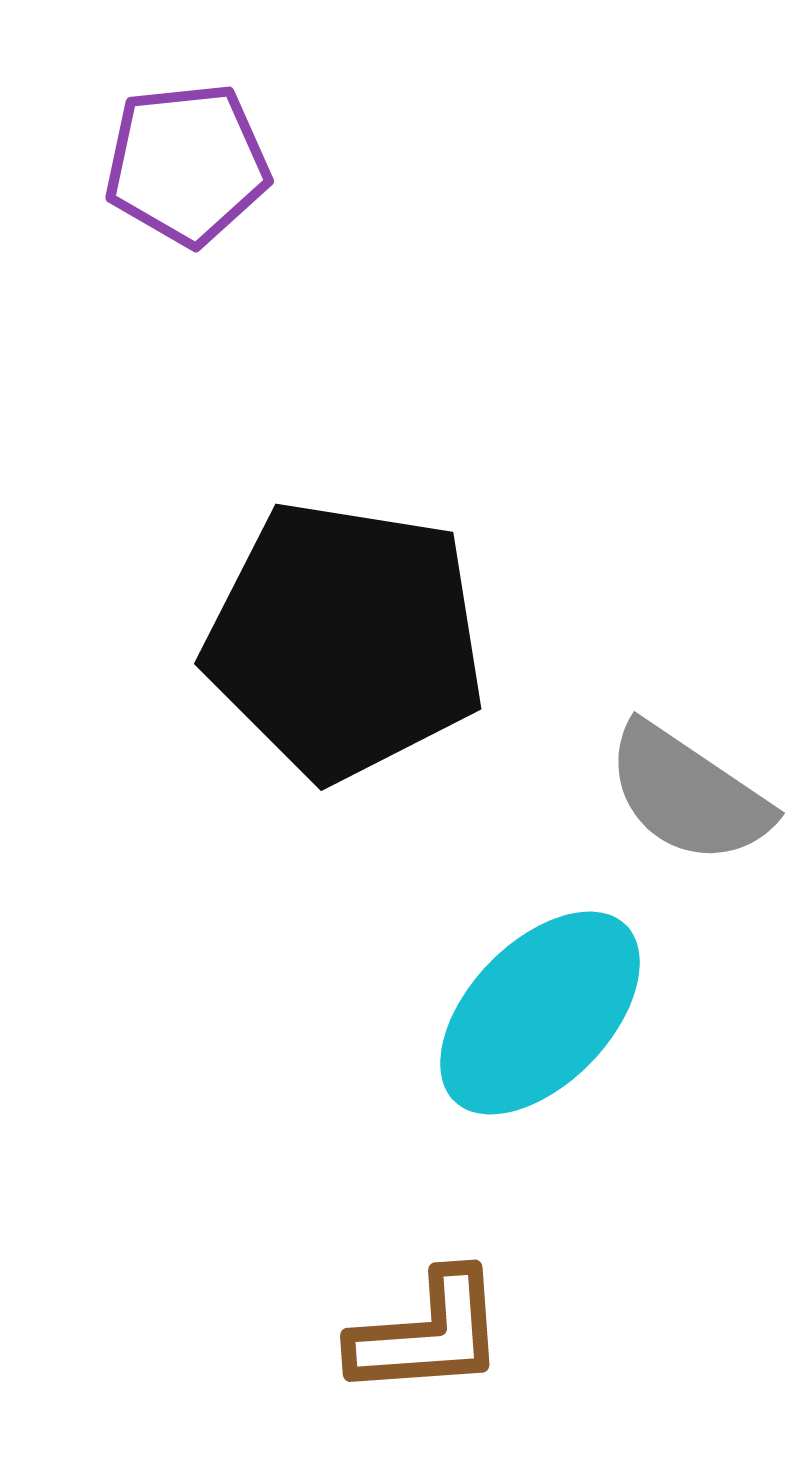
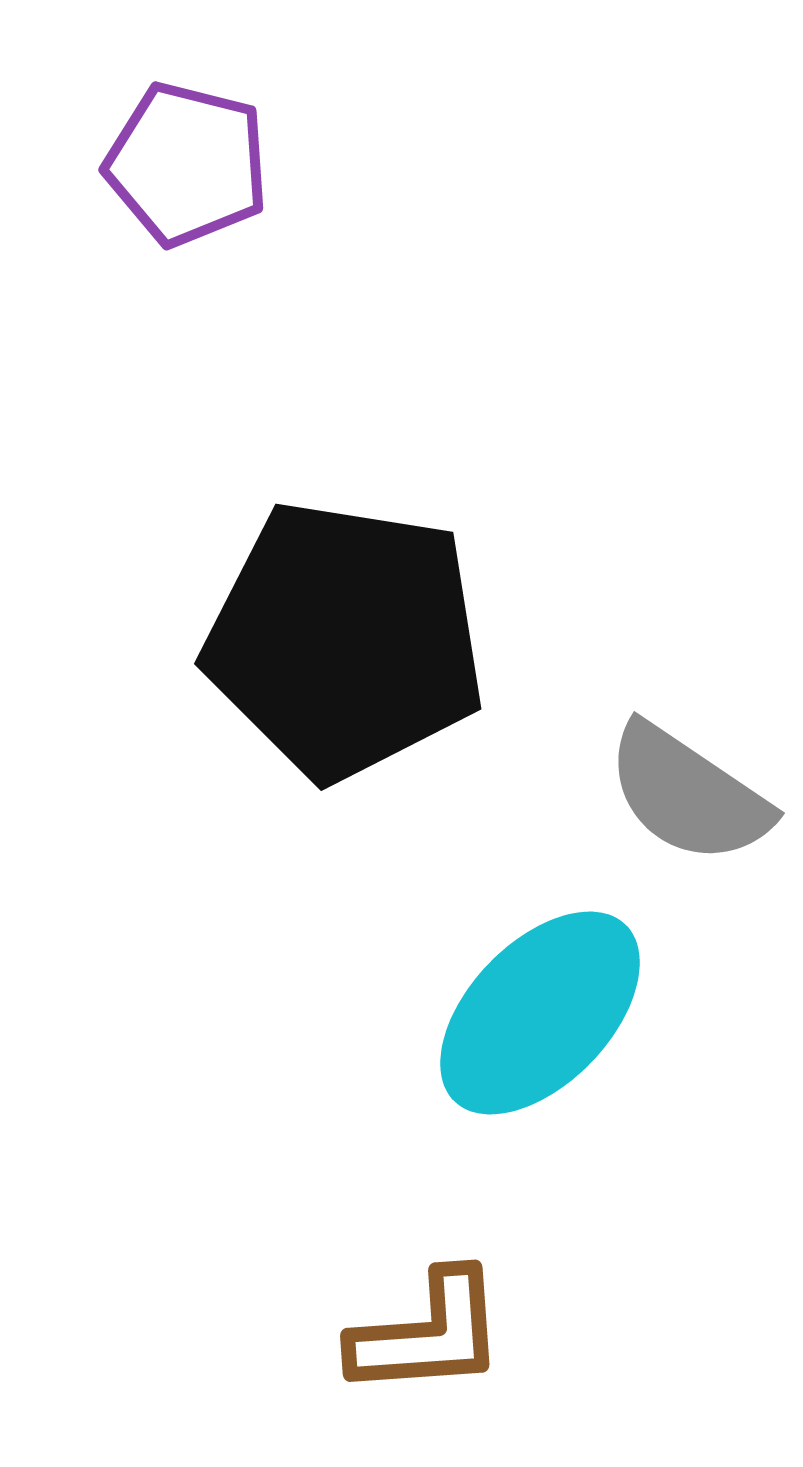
purple pentagon: rotated 20 degrees clockwise
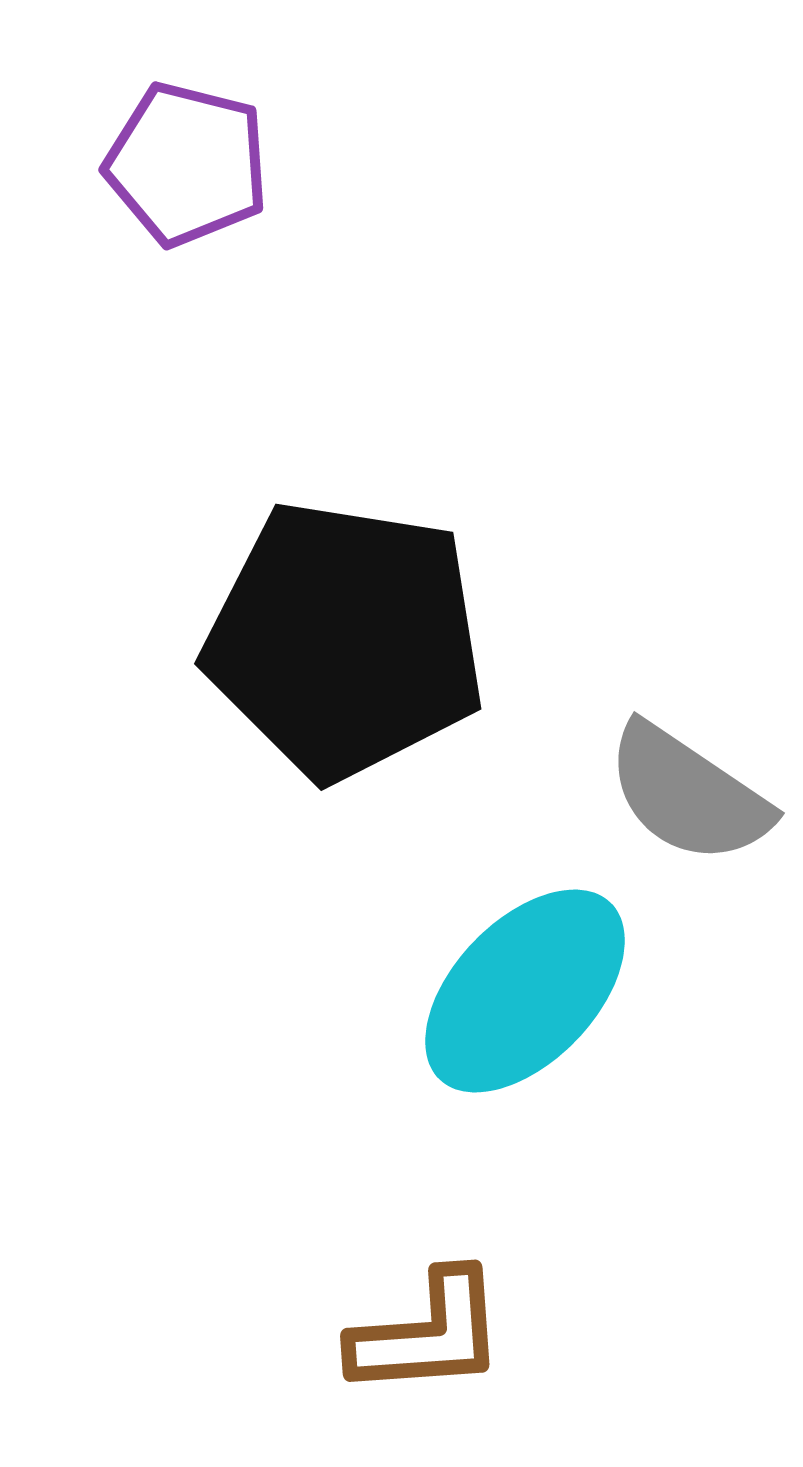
cyan ellipse: moved 15 px left, 22 px up
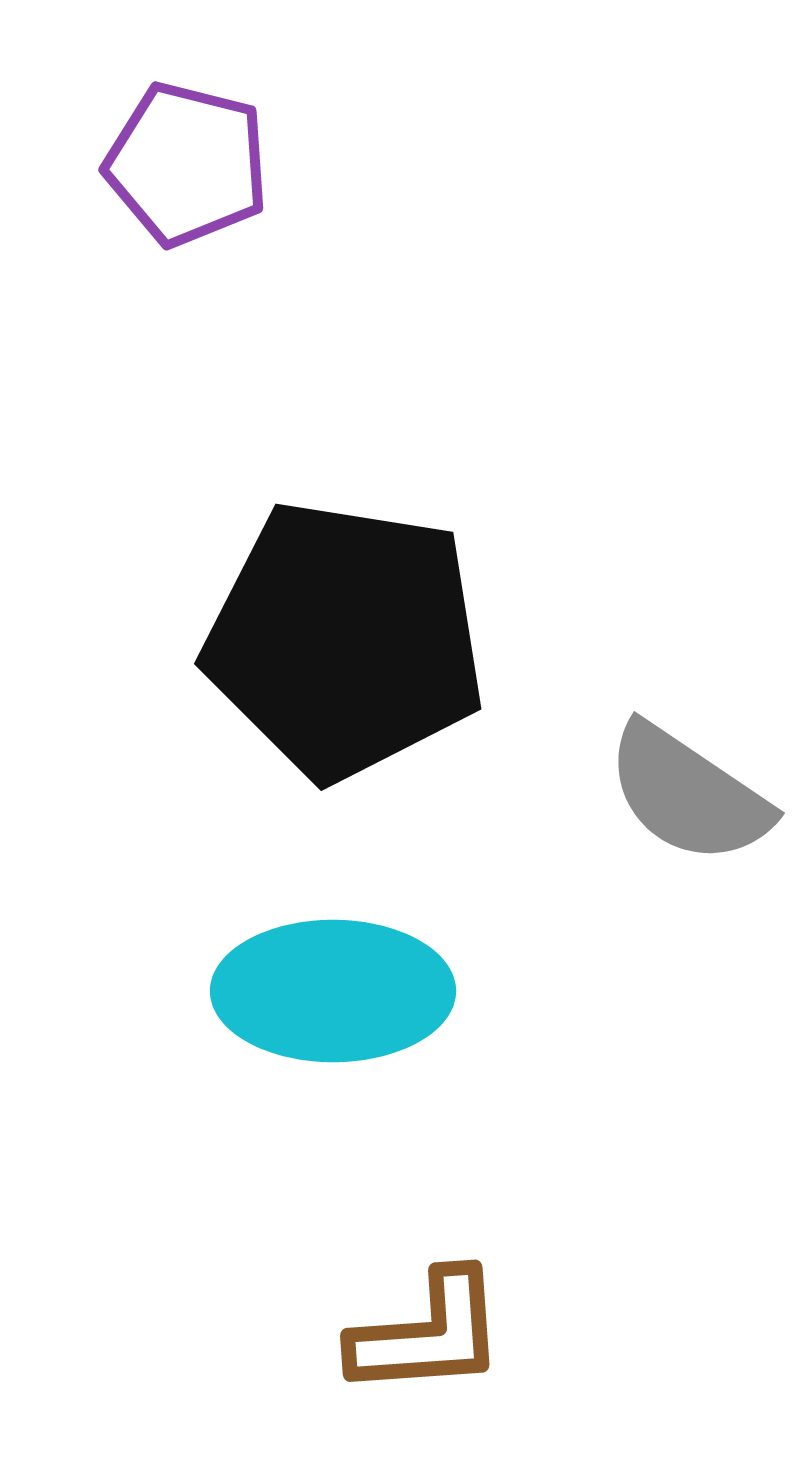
cyan ellipse: moved 192 px left; rotated 46 degrees clockwise
